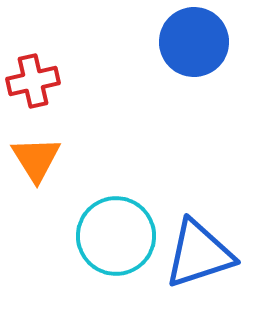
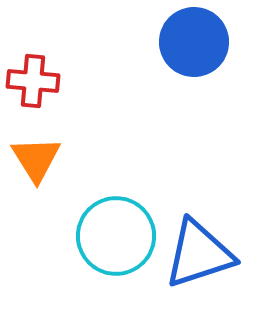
red cross: rotated 18 degrees clockwise
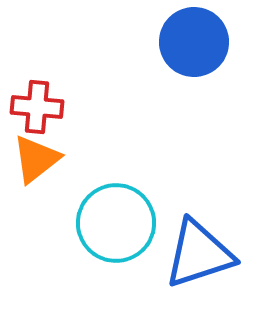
red cross: moved 4 px right, 26 px down
orange triangle: rotated 24 degrees clockwise
cyan circle: moved 13 px up
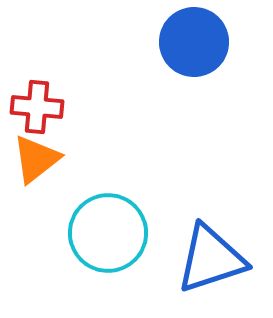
cyan circle: moved 8 px left, 10 px down
blue triangle: moved 12 px right, 5 px down
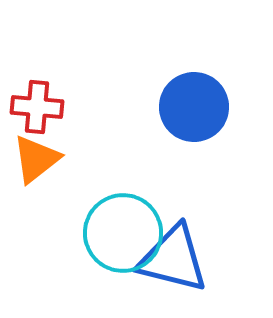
blue circle: moved 65 px down
cyan circle: moved 15 px right
blue triangle: moved 38 px left; rotated 32 degrees clockwise
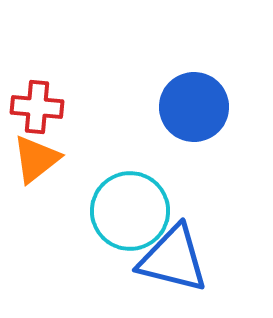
cyan circle: moved 7 px right, 22 px up
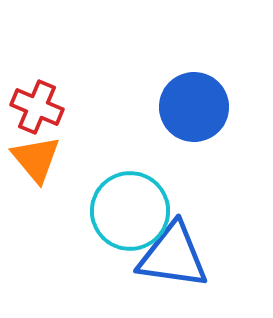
red cross: rotated 18 degrees clockwise
orange triangle: rotated 32 degrees counterclockwise
blue triangle: moved 3 px up; rotated 6 degrees counterclockwise
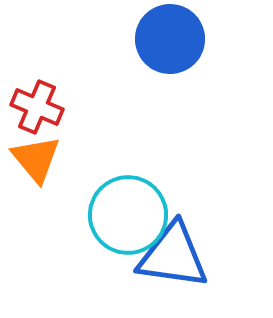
blue circle: moved 24 px left, 68 px up
cyan circle: moved 2 px left, 4 px down
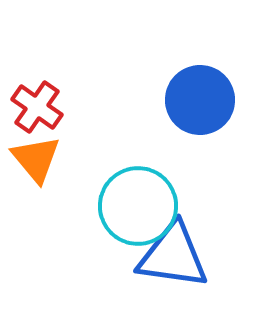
blue circle: moved 30 px right, 61 px down
red cross: rotated 12 degrees clockwise
cyan circle: moved 10 px right, 9 px up
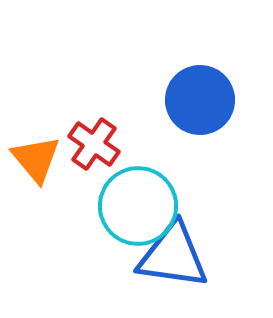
red cross: moved 57 px right, 37 px down
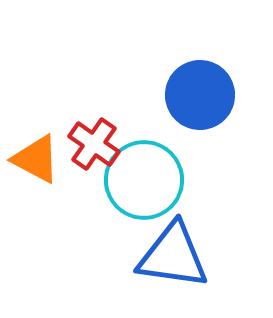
blue circle: moved 5 px up
orange triangle: rotated 22 degrees counterclockwise
cyan circle: moved 6 px right, 26 px up
